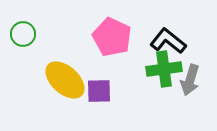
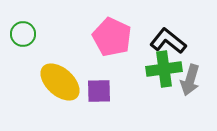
yellow ellipse: moved 5 px left, 2 px down
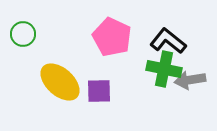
green cross: rotated 20 degrees clockwise
gray arrow: rotated 64 degrees clockwise
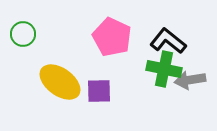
yellow ellipse: rotated 6 degrees counterclockwise
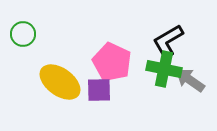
pink pentagon: moved 25 px down
black L-shape: rotated 69 degrees counterclockwise
gray arrow: rotated 44 degrees clockwise
purple square: moved 1 px up
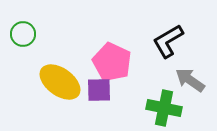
green cross: moved 39 px down
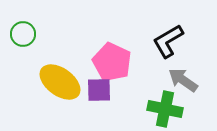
gray arrow: moved 7 px left
green cross: moved 1 px right, 1 px down
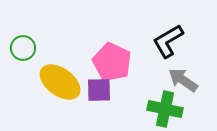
green circle: moved 14 px down
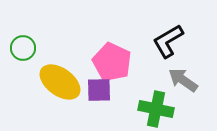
green cross: moved 9 px left
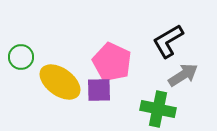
green circle: moved 2 px left, 9 px down
gray arrow: moved 5 px up; rotated 112 degrees clockwise
green cross: moved 2 px right
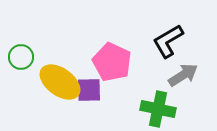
purple square: moved 10 px left
